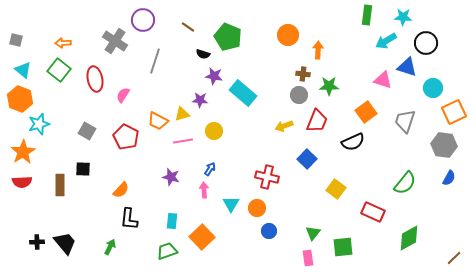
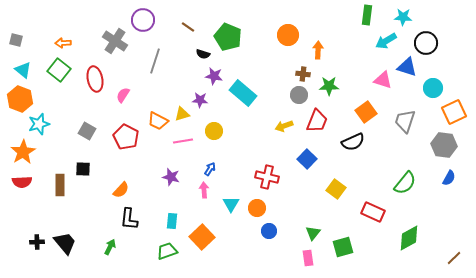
green square at (343, 247): rotated 10 degrees counterclockwise
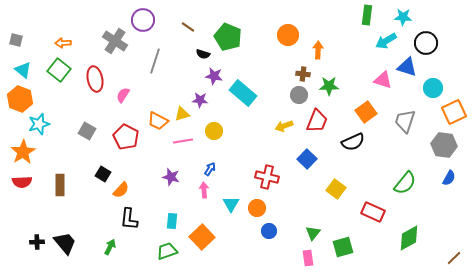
black square at (83, 169): moved 20 px right, 5 px down; rotated 28 degrees clockwise
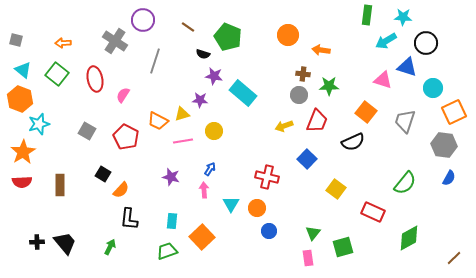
orange arrow at (318, 50): moved 3 px right; rotated 84 degrees counterclockwise
green square at (59, 70): moved 2 px left, 4 px down
orange square at (366, 112): rotated 15 degrees counterclockwise
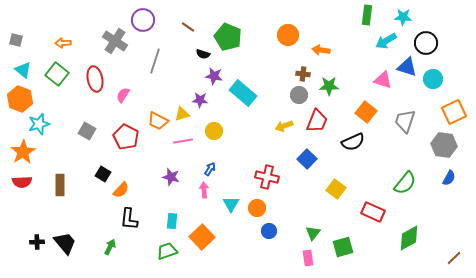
cyan circle at (433, 88): moved 9 px up
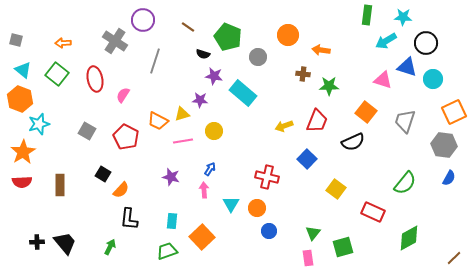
gray circle at (299, 95): moved 41 px left, 38 px up
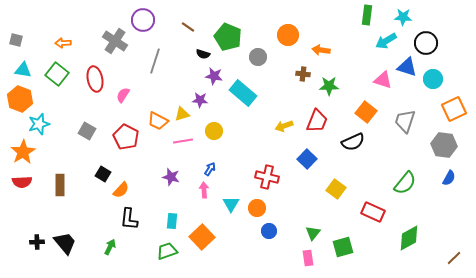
cyan triangle at (23, 70): rotated 30 degrees counterclockwise
orange square at (454, 112): moved 3 px up
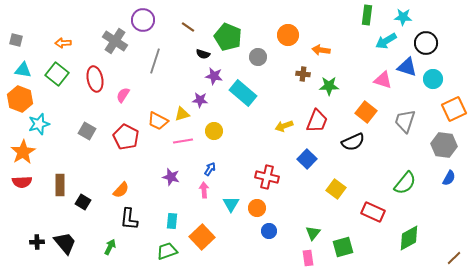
black square at (103, 174): moved 20 px left, 28 px down
